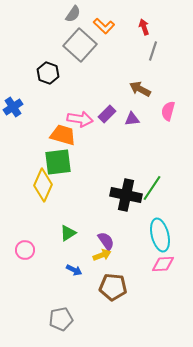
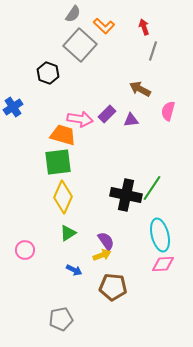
purple triangle: moved 1 px left, 1 px down
yellow diamond: moved 20 px right, 12 px down
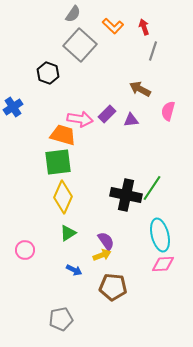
orange L-shape: moved 9 px right
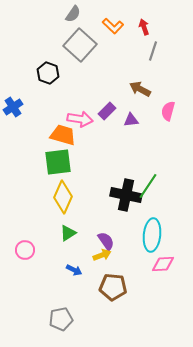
purple rectangle: moved 3 px up
green line: moved 4 px left, 2 px up
cyan ellipse: moved 8 px left; rotated 20 degrees clockwise
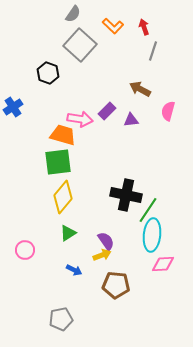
green line: moved 24 px down
yellow diamond: rotated 16 degrees clockwise
brown pentagon: moved 3 px right, 2 px up
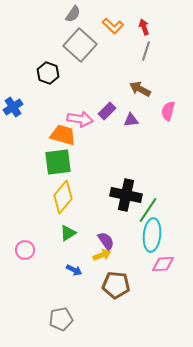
gray line: moved 7 px left
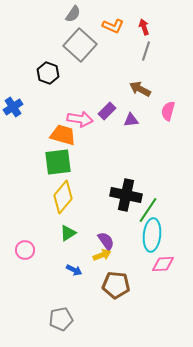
orange L-shape: rotated 20 degrees counterclockwise
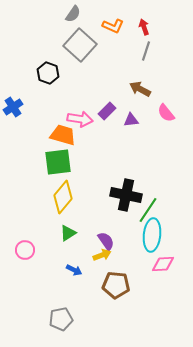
pink semicircle: moved 2 px left, 2 px down; rotated 54 degrees counterclockwise
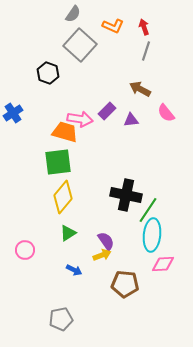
blue cross: moved 6 px down
orange trapezoid: moved 2 px right, 3 px up
brown pentagon: moved 9 px right, 1 px up
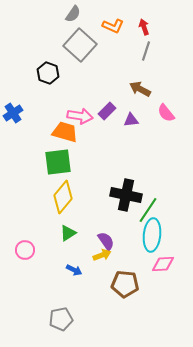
pink arrow: moved 3 px up
